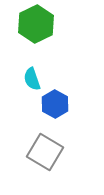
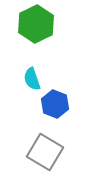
blue hexagon: rotated 8 degrees counterclockwise
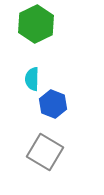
cyan semicircle: rotated 20 degrees clockwise
blue hexagon: moved 2 px left
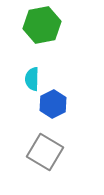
green hexagon: moved 6 px right, 1 px down; rotated 15 degrees clockwise
blue hexagon: rotated 12 degrees clockwise
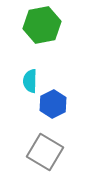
cyan semicircle: moved 2 px left, 2 px down
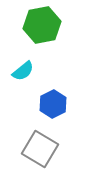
cyan semicircle: moved 7 px left, 10 px up; rotated 130 degrees counterclockwise
gray square: moved 5 px left, 3 px up
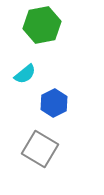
cyan semicircle: moved 2 px right, 3 px down
blue hexagon: moved 1 px right, 1 px up
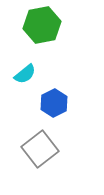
gray square: rotated 21 degrees clockwise
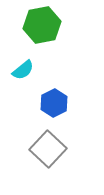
cyan semicircle: moved 2 px left, 4 px up
gray square: moved 8 px right; rotated 9 degrees counterclockwise
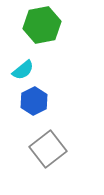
blue hexagon: moved 20 px left, 2 px up
gray square: rotated 9 degrees clockwise
